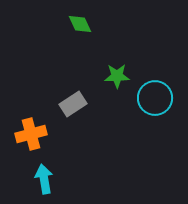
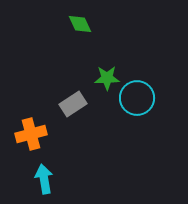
green star: moved 10 px left, 2 px down
cyan circle: moved 18 px left
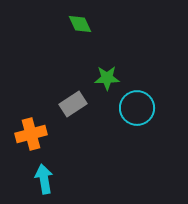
cyan circle: moved 10 px down
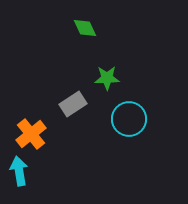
green diamond: moved 5 px right, 4 px down
cyan circle: moved 8 px left, 11 px down
orange cross: rotated 24 degrees counterclockwise
cyan arrow: moved 25 px left, 8 px up
